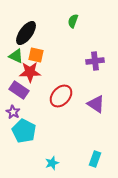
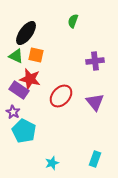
red star: moved 7 px down; rotated 15 degrees clockwise
purple triangle: moved 1 px left, 2 px up; rotated 18 degrees clockwise
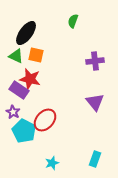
red ellipse: moved 16 px left, 24 px down
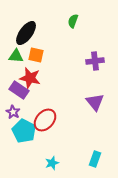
green triangle: rotated 21 degrees counterclockwise
red star: moved 1 px up
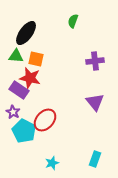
orange square: moved 4 px down
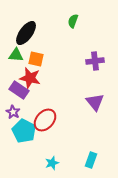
green triangle: moved 1 px up
cyan rectangle: moved 4 px left, 1 px down
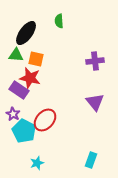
green semicircle: moved 14 px left; rotated 24 degrees counterclockwise
purple star: moved 2 px down
cyan star: moved 15 px left
